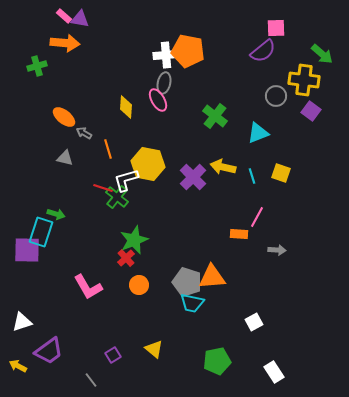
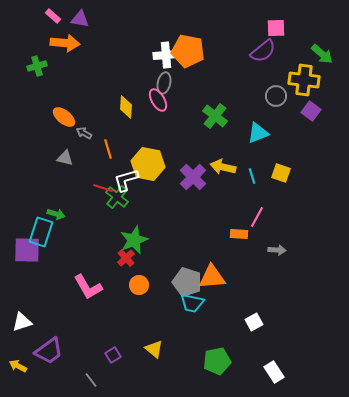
pink rectangle at (64, 16): moved 11 px left
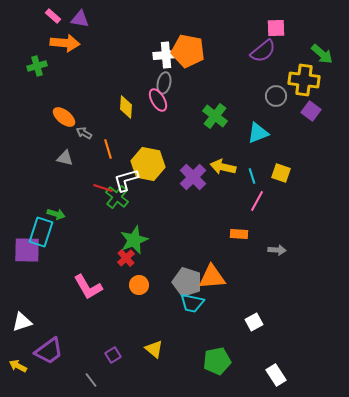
pink line at (257, 217): moved 16 px up
white rectangle at (274, 372): moved 2 px right, 3 px down
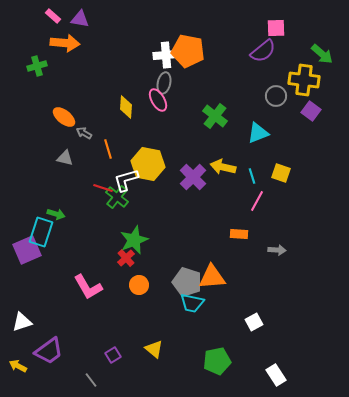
purple square at (27, 250): rotated 24 degrees counterclockwise
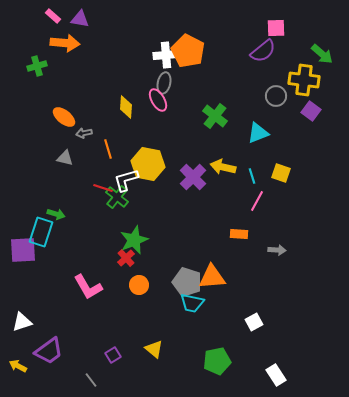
orange pentagon at (188, 51): rotated 16 degrees clockwise
gray arrow at (84, 133): rotated 42 degrees counterclockwise
purple square at (27, 250): moved 4 px left; rotated 20 degrees clockwise
